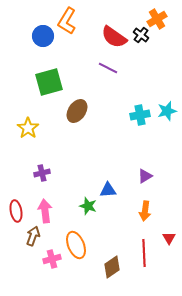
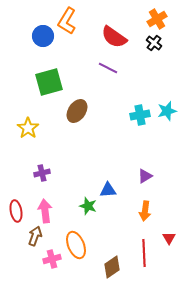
black cross: moved 13 px right, 8 px down
brown arrow: moved 2 px right
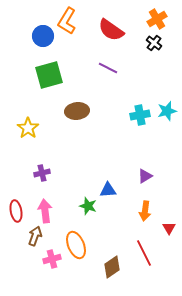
red semicircle: moved 3 px left, 7 px up
green square: moved 7 px up
brown ellipse: rotated 50 degrees clockwise
red triangle: moved 10 px up
red line: rotated 24 degrees counterclockwise
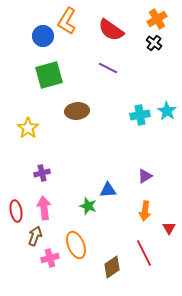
cyan star: rotated 24 degrees counterclockwise
pink arrow: moved 1 px left, 3 px up
pink cross: moved 2 px left, 1 px up
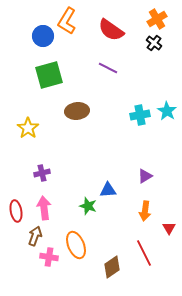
pink cross: moved 1 px left, 1 px up; rotated 24 degrees clockwise
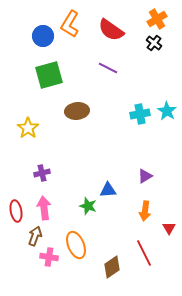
orange L-shape: moved 3 px right, 3 px down
cyan cross: moved 1 px up
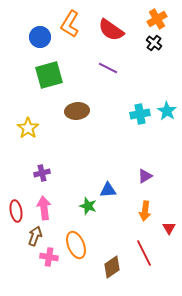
blue circle: moved 3 px left, 1 px down
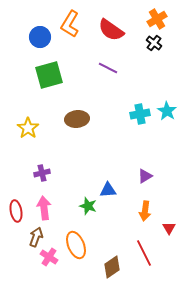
brown ellipse: moved 8 px down
brown arrow: moved 1 px right, 1 px down
pink cross: rotated 24 degrees clockwise
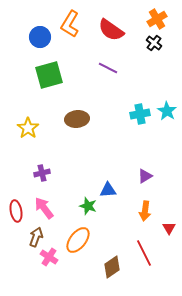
pink arrow: rotated 30 degrees counterclockwise
orange ellipse: moved 2 px right, 5 px up; rotated 60 degrees clockwise
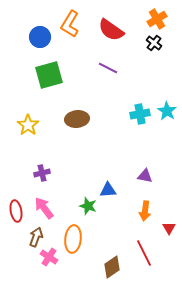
yellow star: moved 3 px up
purple triangle: rotated 42 degrees clockwise
orange ellipse: moved 5 px left, 1 px up; rotated 32 degrees counterclockwise
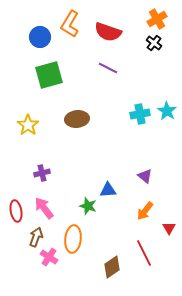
red semicircle: moved 3 px left, 2 px down; rotated 16 degrees counterclockwise
purple triangle: rotated 28 degrees clockwise
orange arrow: rotated 30 degrees clockwise
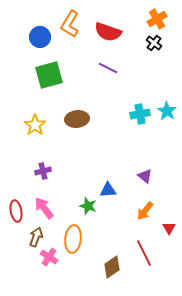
yellow star: moved 7 px right
purple cross: moved 1 px right, 2 px up
